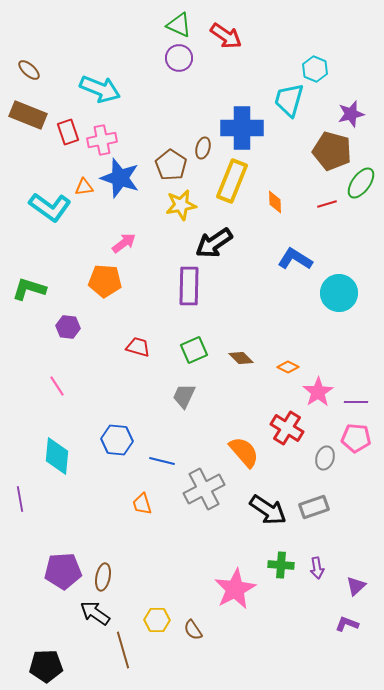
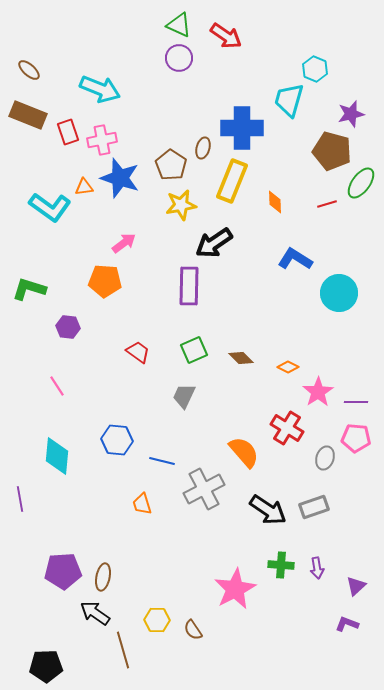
red trapezoid at (138, 347): moved 5 px down; rotated 20 degrees clockwise
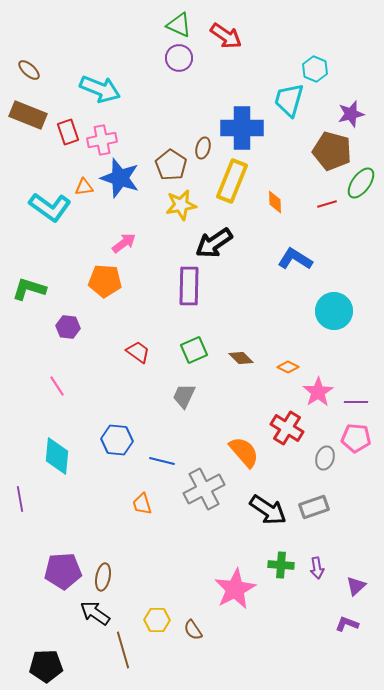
cyan circle at (339, 293): moved 5 px left, 18 px down
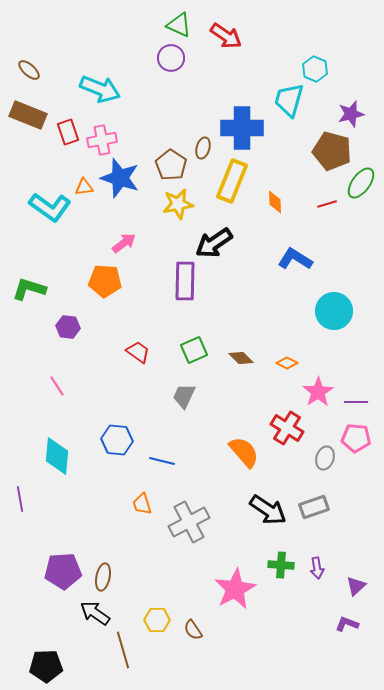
purple circle at (179, 58): moved 8 px left
yellow star at (181, 205): moved 3 px left, 1 px up
purple rectangle at (189, 286): moved 4 px left, 5 px up
orange diamond at (288, 367): moved 1 px left, 4 px up
gray cross at (204, 489): moved 15 px left, 33 px down
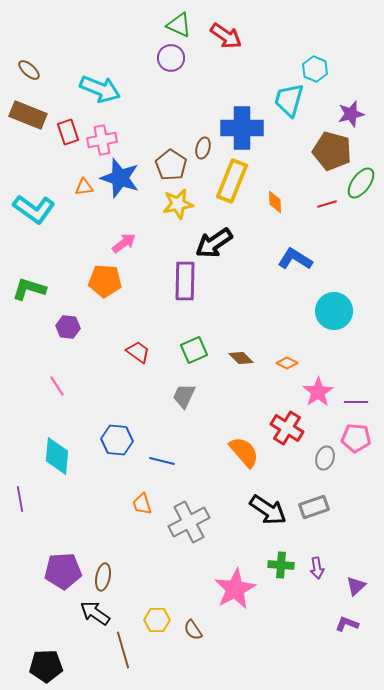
cyan L-shape at (50, 207): moved 16 px left, 2 px down
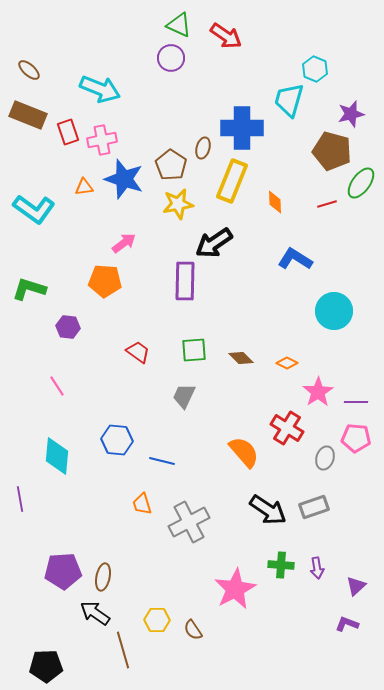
blue star at (120, 178): moved 4 px right, 1 px down
green square at (194, 350): rotated 20 degrees clockwise
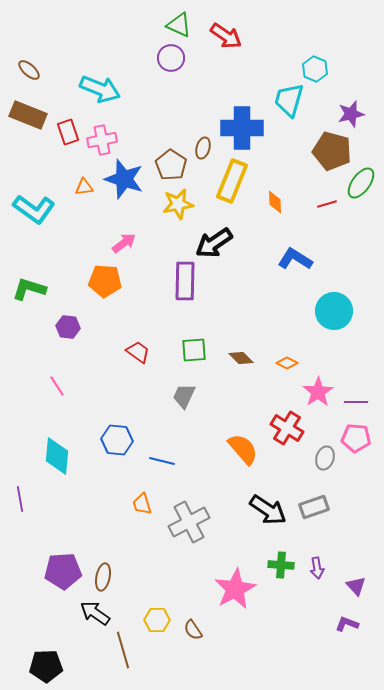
orange semicircle at (244, 452): moved 1 px left, 3 px up
purple triangle at (356, 586): rotated 30 degrees counterclockwise
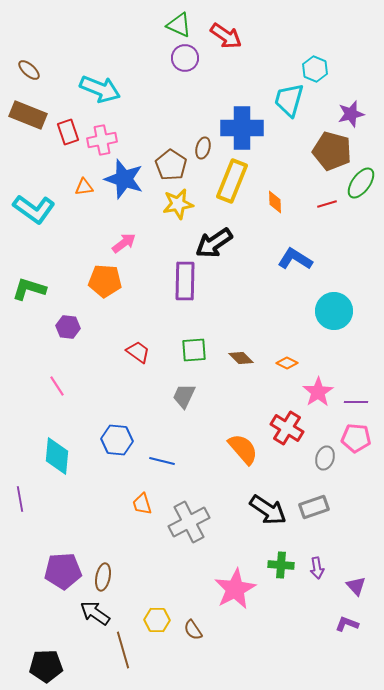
purple circle at (171, 58): moved 14 px right
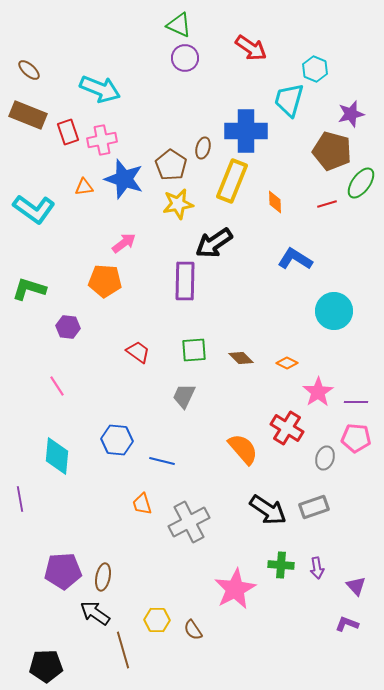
red arrow at (226, 36): moved 25 px right, 12 px down
blue cross at (242, 128): moved 4 px right, 3 px down
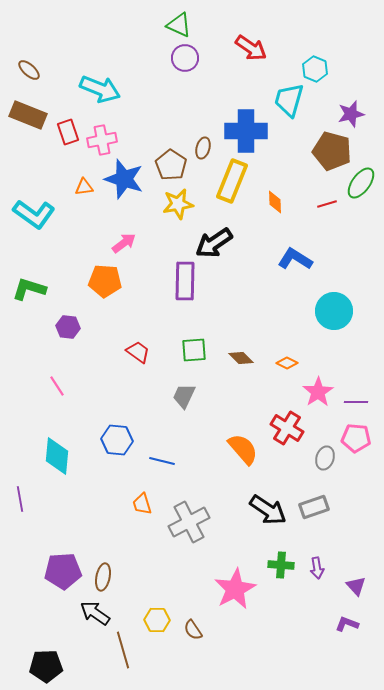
cyan L-shape at (34, 209): moved 5 px down
